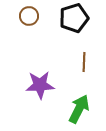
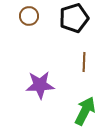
green arrow: moved 6 px right, 2 px down
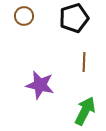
brown circle: moved 5 px left
purple star: rotated 16 degrees clockwise
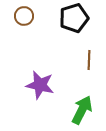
brown line: moved 5 px right, 2 px up
green arrow: moved 3 px left, 1 px up
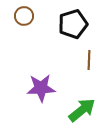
black pentagon: moved 1 px left, 6 px down
purple star: moved 1 px right, 3 px down; rotated 16 degrees counterclockwise
green arrow: rotated 24 degrees clockwise
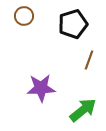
brown line: rotated 18 degrees clockwise
green arrow: moved 1 px right
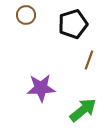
brown circle: moved 2 px right, 1 px up
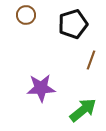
brown line: moved 2 px right
